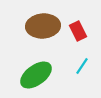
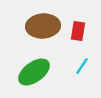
red rectangle: rotated 36 degrees clockwise
green ellipse: moved 2 px left, 3 px up
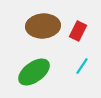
red rectangle: rotated 18 degrees clockwise
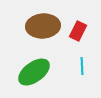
cyan line: rotated 36 degrees counterclockwise
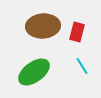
red rectangle: moved 1 px left, 1 px down; rotated 12 degrees counterclockwise
cyan line: rotated 30 degrees counterclockwise
